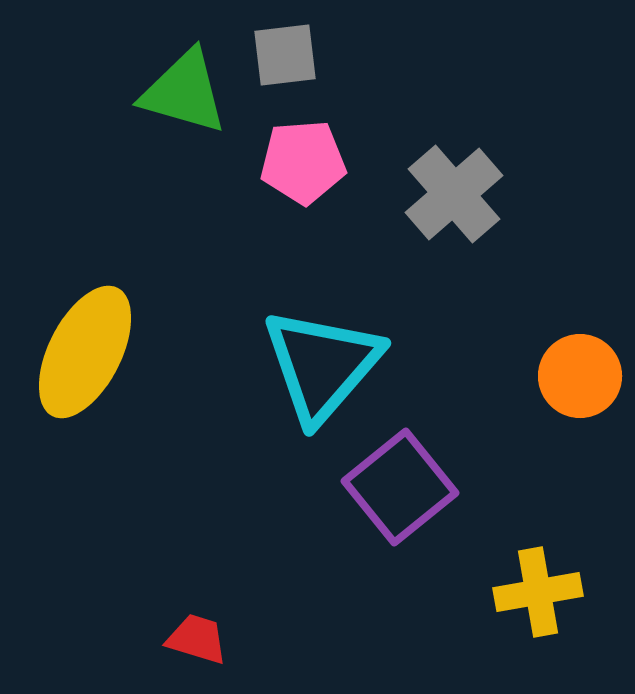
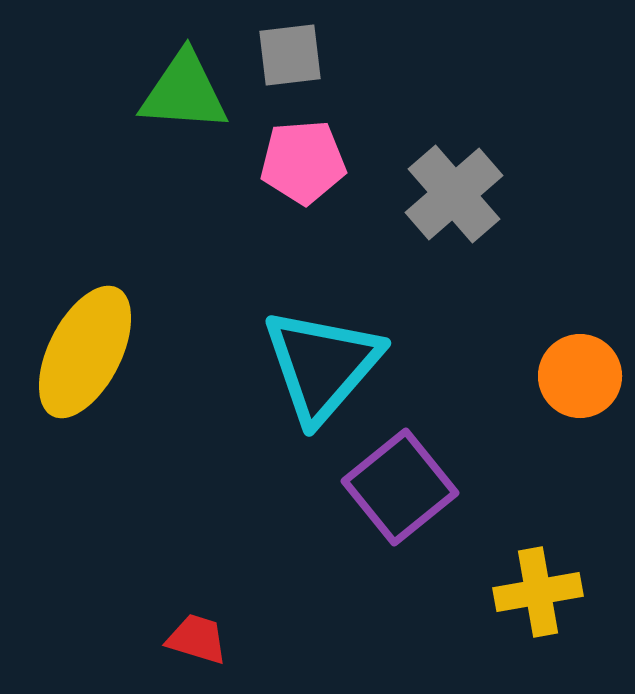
gray square: moved 5 px right
green triangle: rotated 12 degrees counterclockwise
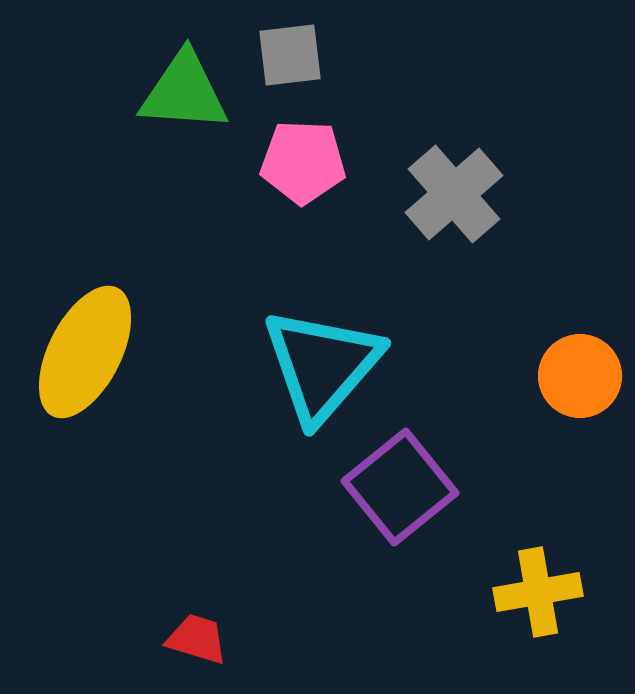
pink pentagon: rotated 6 degrees clockwise
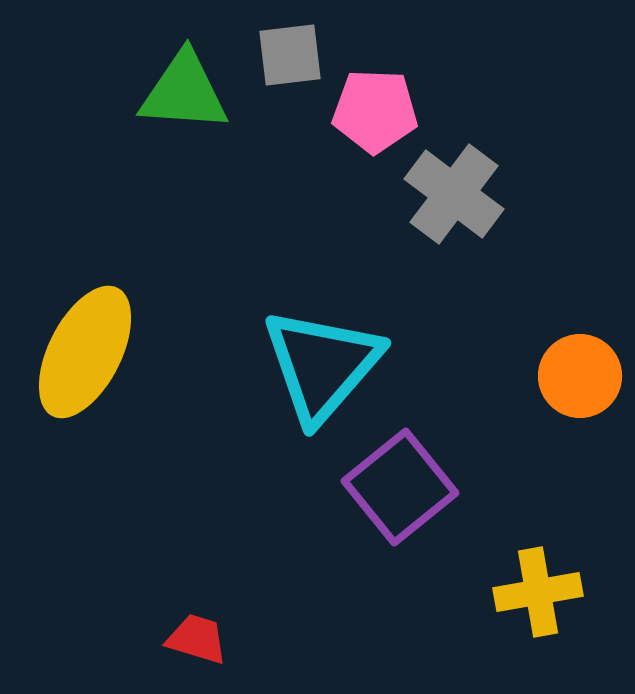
pink pentagon: moved 72 px right, 51 px up
gray cross: rotated 12 degrees counterclockwise
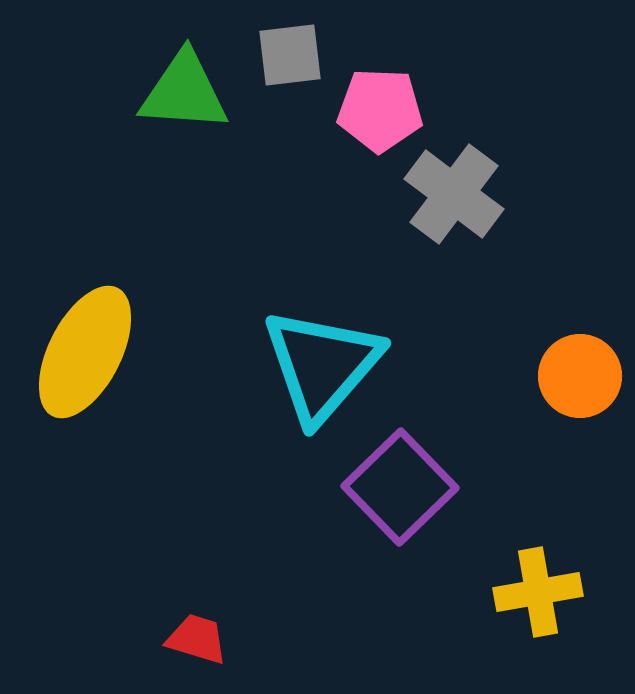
pink pentagon: moved 5 px right, 1 px up
purple square: rotated 5 degrees counterclockwise
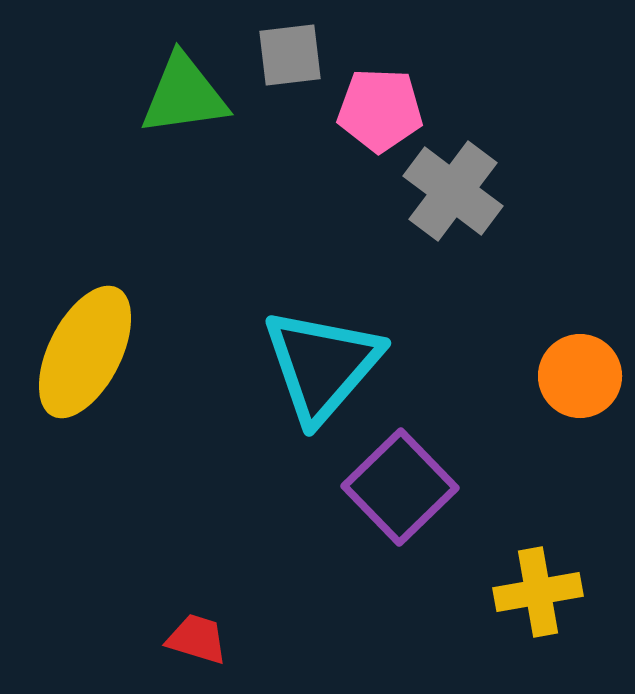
green triangle: moved 3 px down; rotated 12 degrees counterclockwise
gray cross: moved 1 px left, 3 px up
